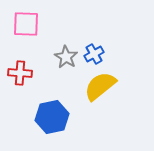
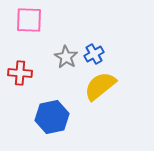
pink square: moved 3 px right, 4 px up
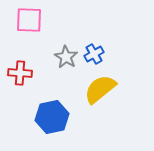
yellow semicircle: moved 3 px down
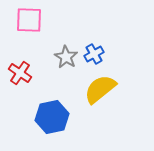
red cross: rotated 30 degrees clockwise
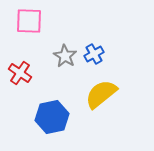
pink square: moved 1 px down
gray star: moved 1 px left, 1 px up
yellow semicircle: moved 1 px right, 5 px down
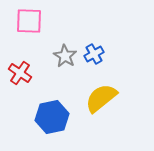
yellow semicircle: moved 4 px down
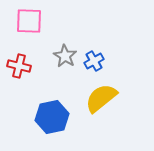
blue cross: moved 7 px down
red cross: moved 1 px left, 7 px up; rotated 20 degrees counterclockwise
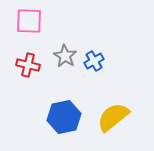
red cross: moved 9 px right, 1 px up
yellow semicircle: moved 12 px right, 19 px down
blue hexagon: moved 12 px right
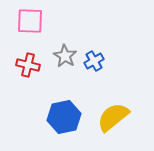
pink square: moved 1 px right
